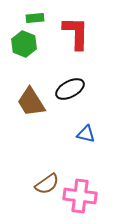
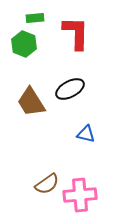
pink cross: moved 1 px up; rotated 12 degrees counterclockwise
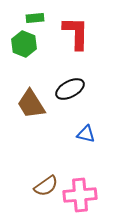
brown trapezoid: moved 2 px down
brown semicircle: moved 1 px left, 2 px down
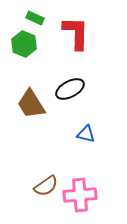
green rectangle: rotated 30 degrees clockwise
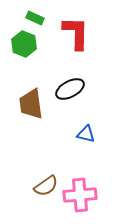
brown trapezoid: rotated 24 degrees clockwise
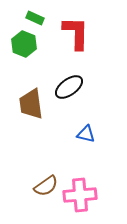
black ellipse: moved 1 px left, 2 px up; rotated 8 degrees counterclockwise
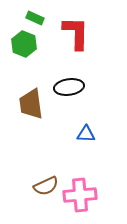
black ellipse: rotated 28 degrees clockwise
blue triangle: rotated 12 degrees counterclockwise
brown semicircle: rotated 10 degrees clockwise
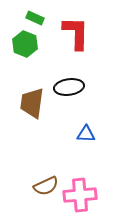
green hexagon: moved 1 px right
brown trapezoid: moved 1 px right, 1 px up; rotated 16 degrees clockwise
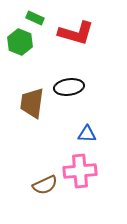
red L-shape: rotated 105 degrees clockwise
green hexagon: moved 5 px left, 2 px up
blue triangle: moved 1 px right
brown semicircle: moved 1 px left, 1 px up
pink cross: moved 24 px up
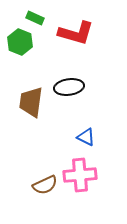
brown trapezoid: moved 1 px left, 1 px up
blue triangle: moved 1 px left, 3 px down; rotated 24 degrees clockwise
pink cross: moved 4 px down
